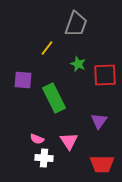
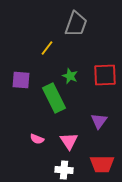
green star: moved 8 px left, 12 px down
purple square: moved 2 px left
white cross: moved 20 px right, 12 px down
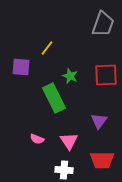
gray trapezoid: moved 27 px right
red square: moved 1 px right
purple square: moved 13 px up
red trapezoid: moved 4 px up
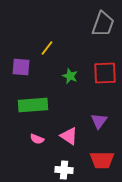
red square: moved 1 px left, 2 px up
green rectangle: moved 21 px left, 7 px down; rotated 68 degrees counterclockwise
pink triangle: moved 5 px up; rotated 24 degrees counterclockwise
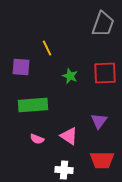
yellow line: rotated 63 degrees counterclockwise
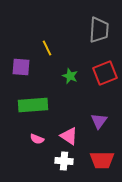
gray trapezoid: moved 4 px left, 6 px down; rotated 16 degrees counterclockwise
red square: rotated 20 degrees counterclockwise
white cross: moved 9 px up
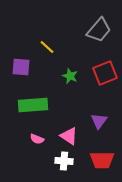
gray trapezoid: rotated 36 degrees clockwise
yellow line: moved 1 px up; rotated 21 degrees counterclockwise
